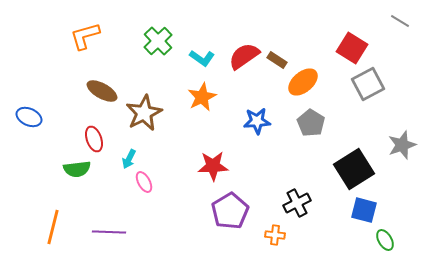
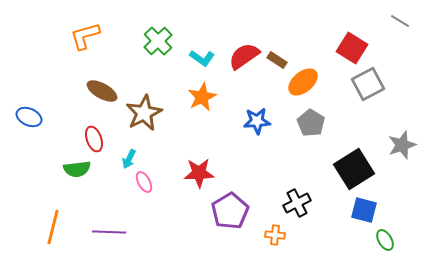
red star: moved 14 px left, 7 px down
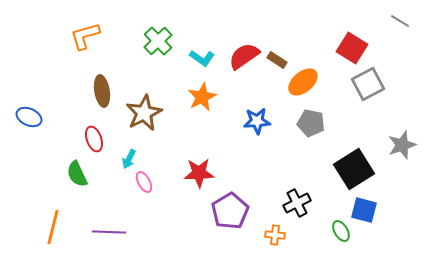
brown ellipse: rotated 52 degrees clockwise
gray pentagon: rotated 20 degrees counterclockwise
green semicircle: moved 5 px down; rotated 72 degrees clockwise
green ellipse: moved 44 px left, 9 px up
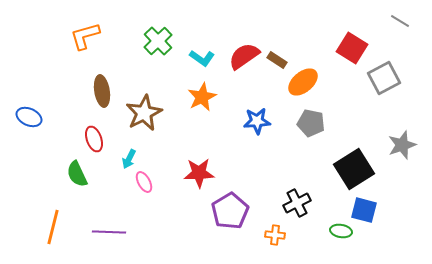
gray square: moved 16 px right, 6 px up
green ellipse: rotated 50 degrees counterclockwise
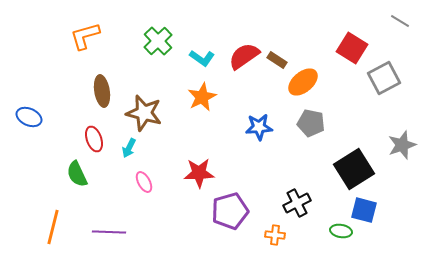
brown star: rotated 30 degrees counterclockwise
blue star: moved 2 px right, 6 px down
cyan arrow: moved 11 px up
purple pentagon: rotated 15 degrees clockwise
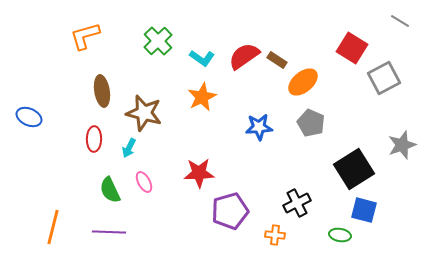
gray pentagon: rotated 12 degrees clockwise
red ellipse: rotated 20 degrees clockwise
green semicircle: moved 33 px right, 16 px down
green ellipse: moved 1 px left, 4 px down
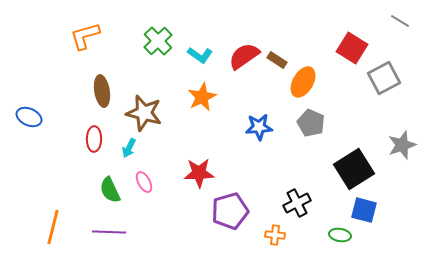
cyan L-shape: moved 2 px left, 3 px up
orange ellipse: rotated 20 degrees counterclockwise
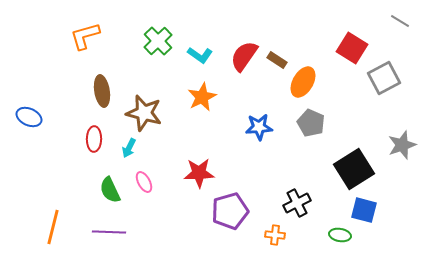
red semicircle: rotated 20 degrees counterclockwise
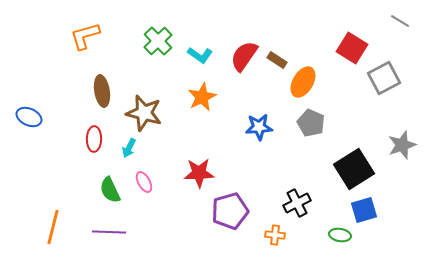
blue square: rotated 32 degrees counterclockwise
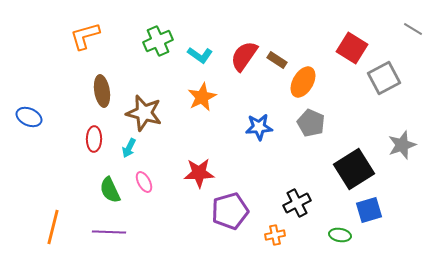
gray line: moved 13 px right, 8 px down
green cross: rotated 20 degrees clockwise
blue square: moved 5 px right
orange cross: rotated 18 degrees counterclockwise
